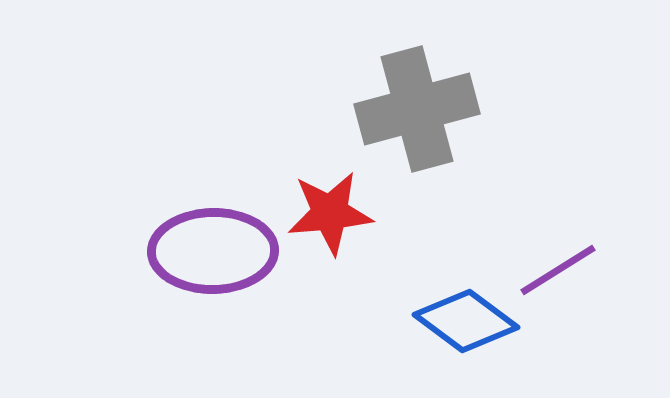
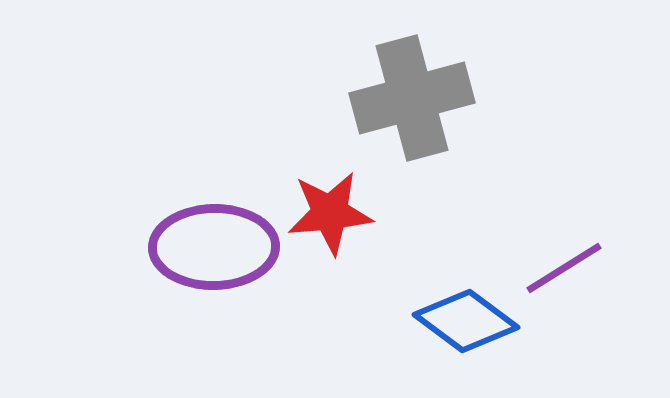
gray cross: moved 5 px left, 11 px up
purple ellipse: moved 1 px right, 4 px up
purple line: moved 6 px right, 2 px up
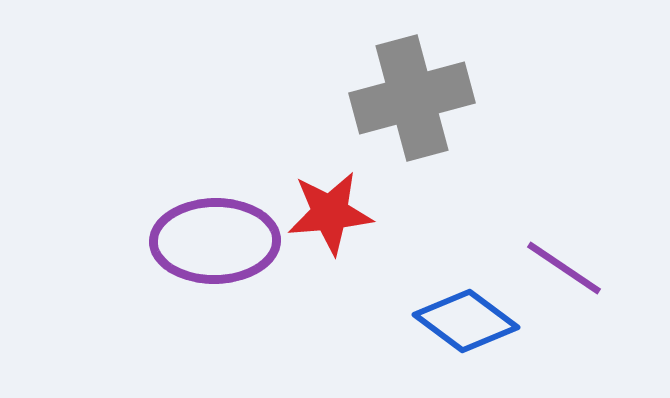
purple ellipse: moved 1 px right, 6 px up
purple line: rotated 66 degrees clockwise
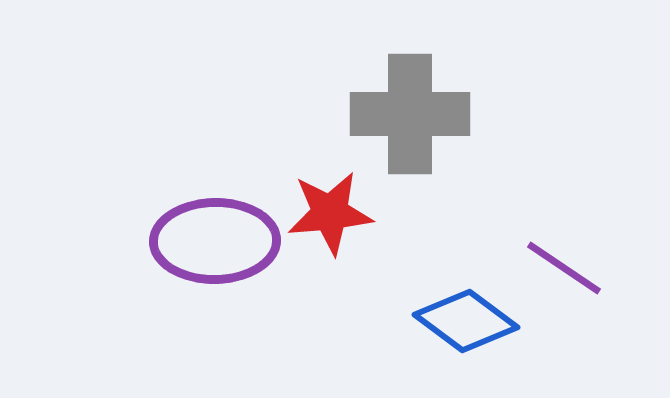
gray cross: moved 2 px left, 16 px down; rotated 15 degrees clockwise
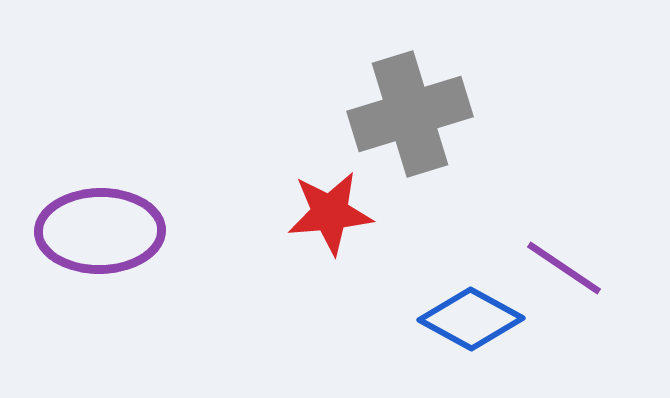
gray cross: rotated 17 degrees counterclockwise
purple ellipse: moved 115 px left, 10 px up
blue diamond: moved 5 px right, 2 px up; rotated 8 degrees counterclockwise
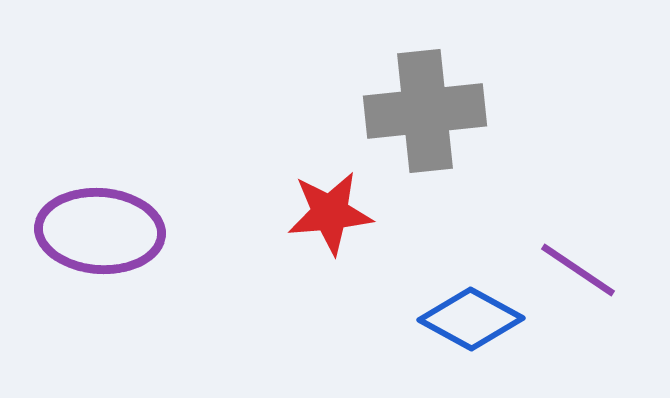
gray cross: moved 15 px right, 3 px up; rotated 11 degrees clockwise
purple ellipse: rotated 5 degrees clockwise
purple line: moved 14 px right, 2 px down
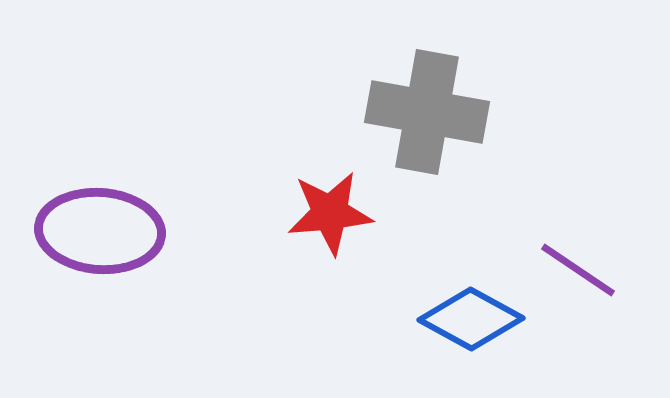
gray cross: moved 2 px right, 1 px down; rotated 16 degrees clockwise
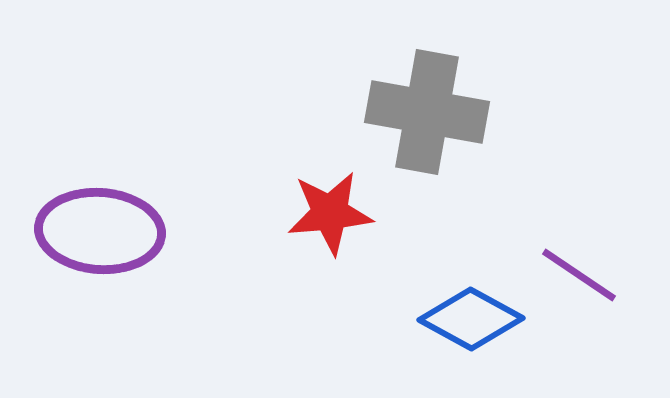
purple line: moved 1 px right, 5 px down
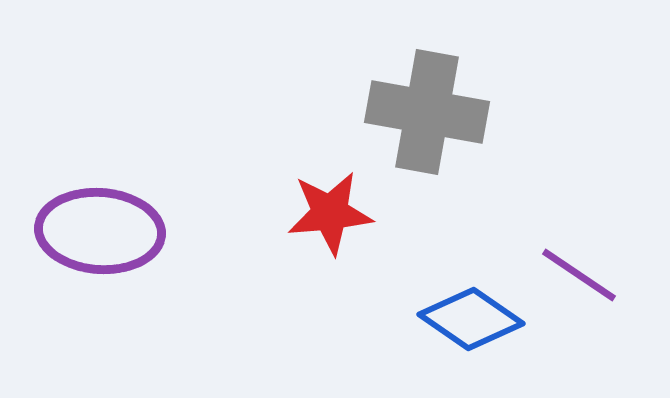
blue diamond: rotated 6 degrees clockwise
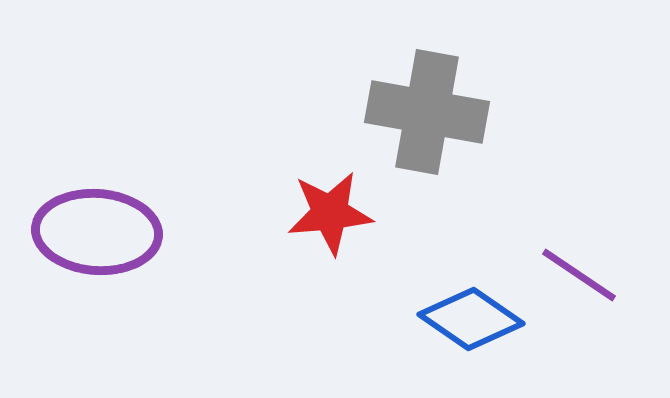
purple ellipse: moved 3 px left, 1 px down
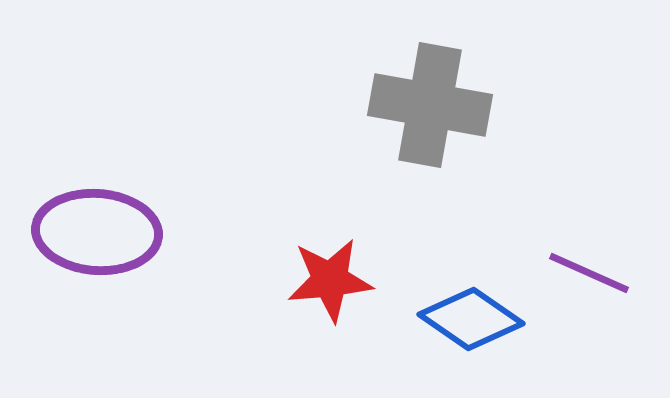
gray cross: moved 3 px right, 7 px up
red star: moved 67 px down
purple line: moved 10 px right, 2 px up; rotated 10 degrees counterclockwise
